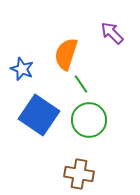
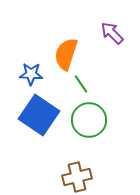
blue star: moved 9 px right, 5 px down; rotated 20 degrees counterclockwise
brown cross: moved 2 px left, 3 px down; rotated 24 degrees counterclockwise
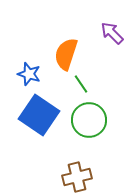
blue star: moved 2 px left; rotated 15 degrees clockwise
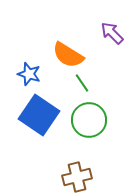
orange semicircle: moved 2 px right, 1 px down; rotated 76 degrees counterclockwise
green line: moved 1 px right, 1 px up
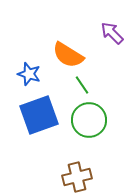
green line: moved 2 px down
blue square: rotated 36 degrees clockwise
